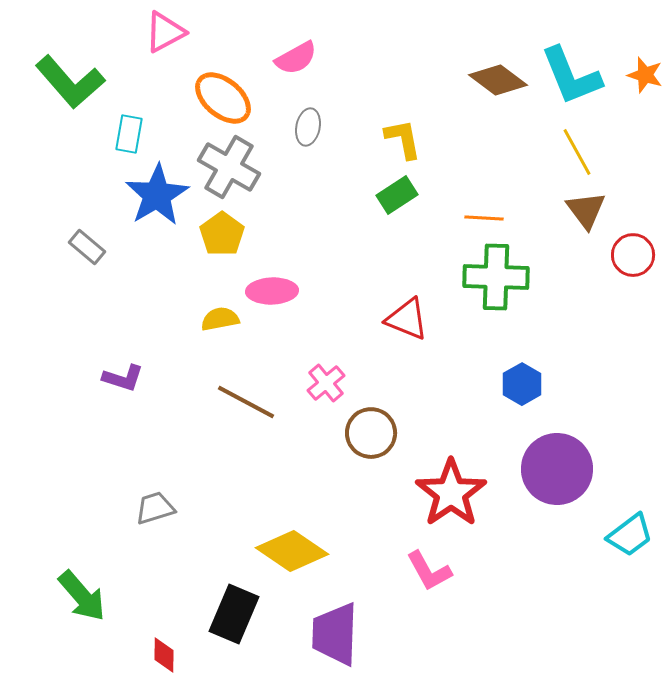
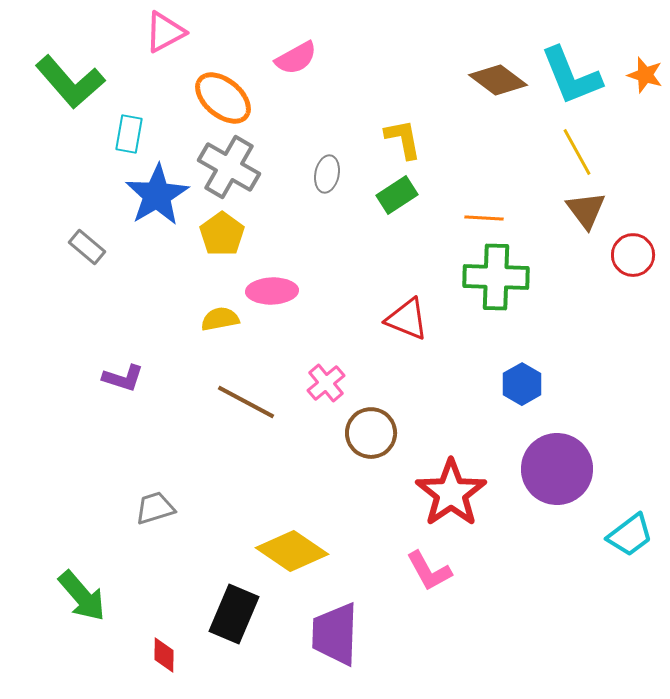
gray ellipse: moved 19 px right, 47 px down
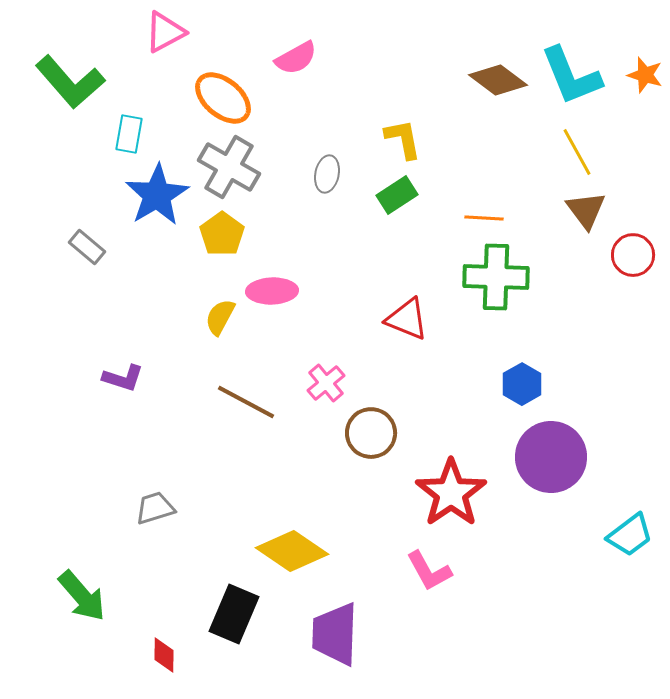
yellow semicircle: moved 2 px up; rotated 51 degrees counterclockwise
purple circle: moved 6 px left, 12 px up
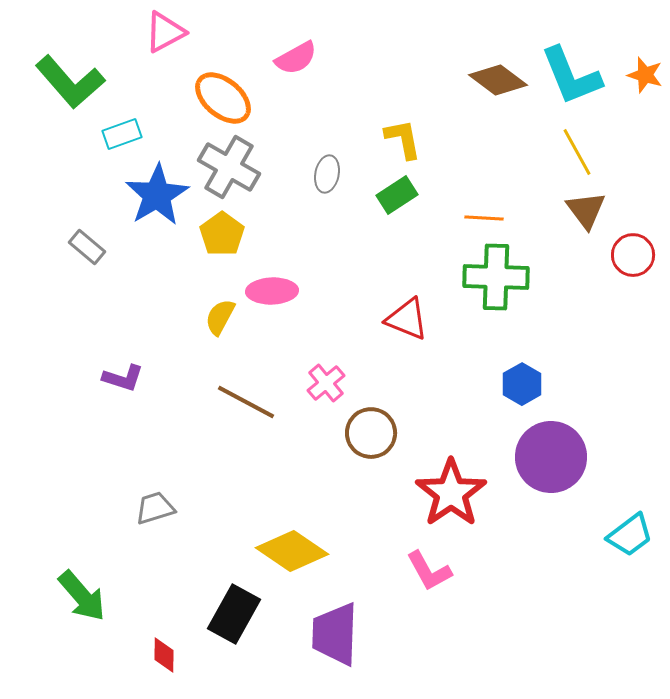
cyan rectangle: moved 7 px left; rotated 60 degrees clockwise
black rectangle: rotated 6 degrees clockwise
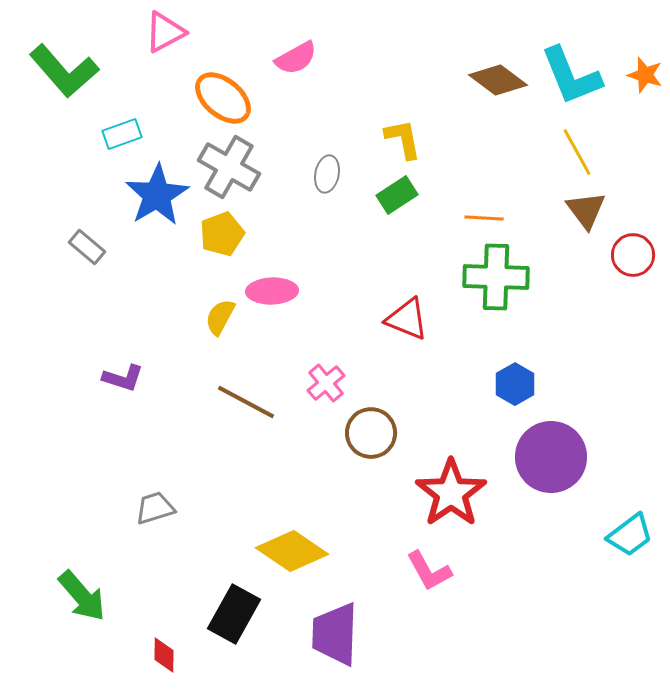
green L-shape: moved 6 px left, 11 px up
yellow pentagon: rotated 15 degrees clockwise
blue hexagon: moved 7 px left
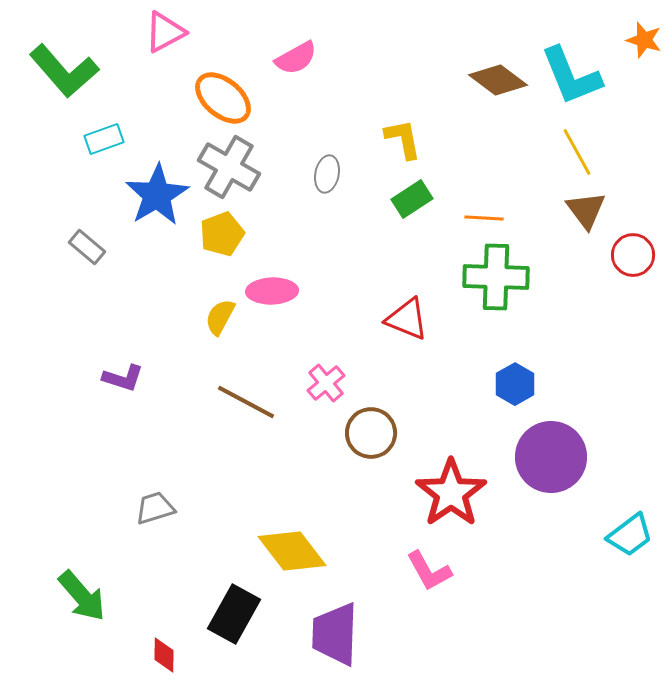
orange star: moved 1 px left, 35 px up
cyan rectangle: moved 18 px left, 5 px down
green rectangle: moved 15 px right, 4 px down
yellow diamond: rotated 18 degrees clockwise
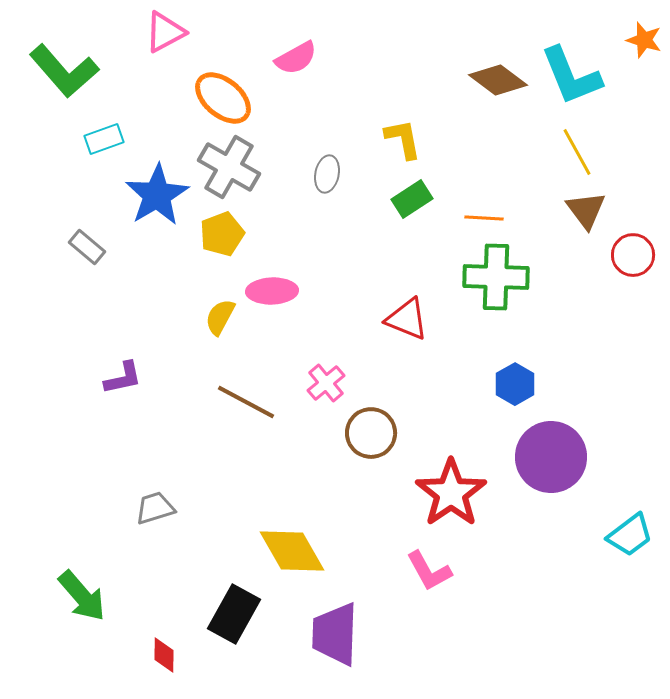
purple L-shape: rotated 30 degrees counterclockwise
yellow diamond: rotated 8 degrees clockwise
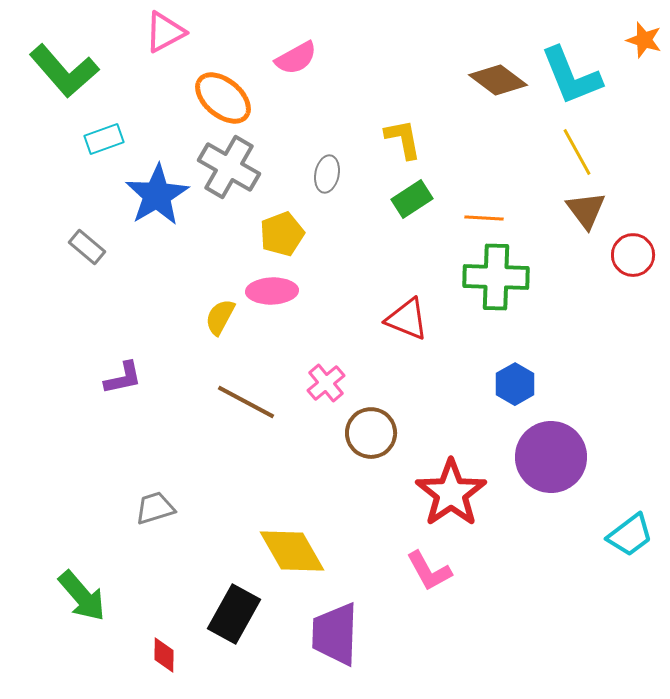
yellow pentagon: moved 60 px right
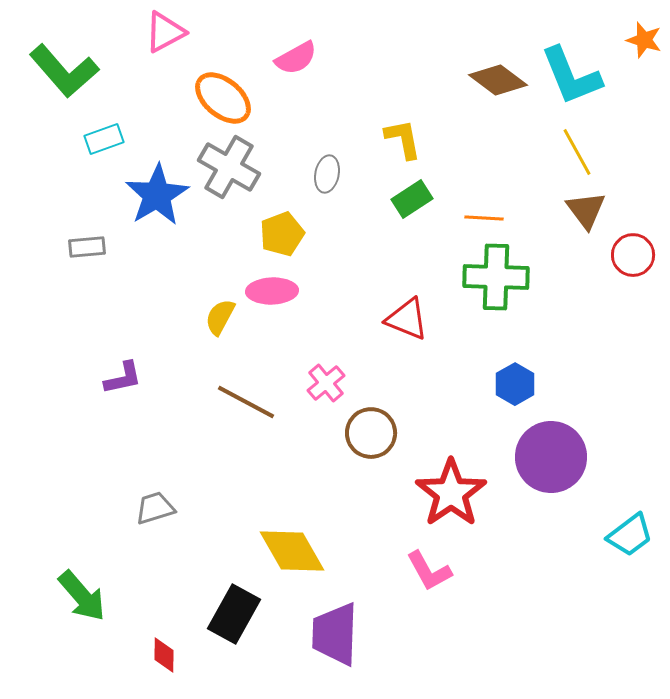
gray rectangle: rotated 45 degrees counterclockwise
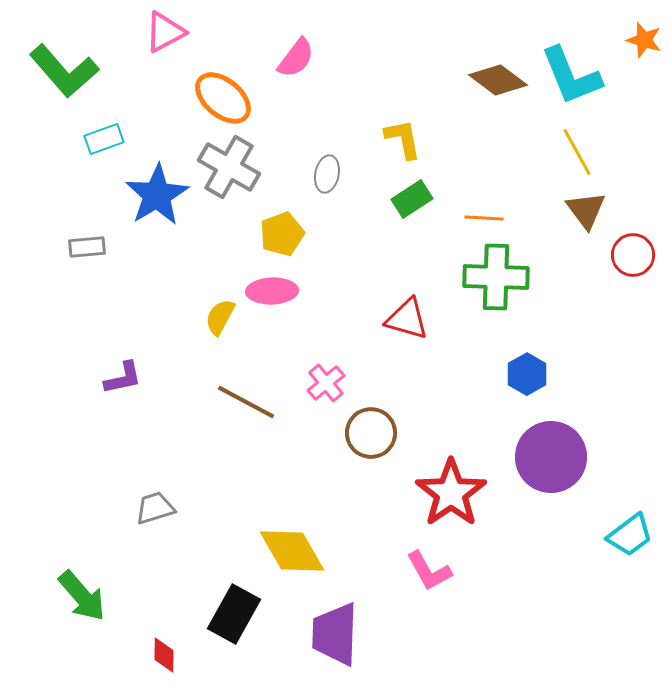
pink semicircle: rotated 24 degrees counterclockwise
red triangle: rotated 6 degrees counterclockwise
blue hexagon: moved 12 px right, 10 px up
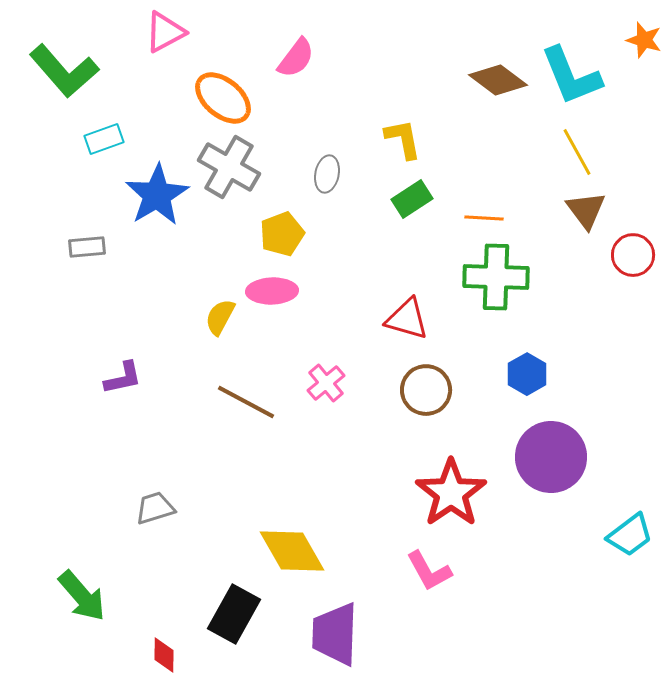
brown circle: moved 55 px right, 43 px up
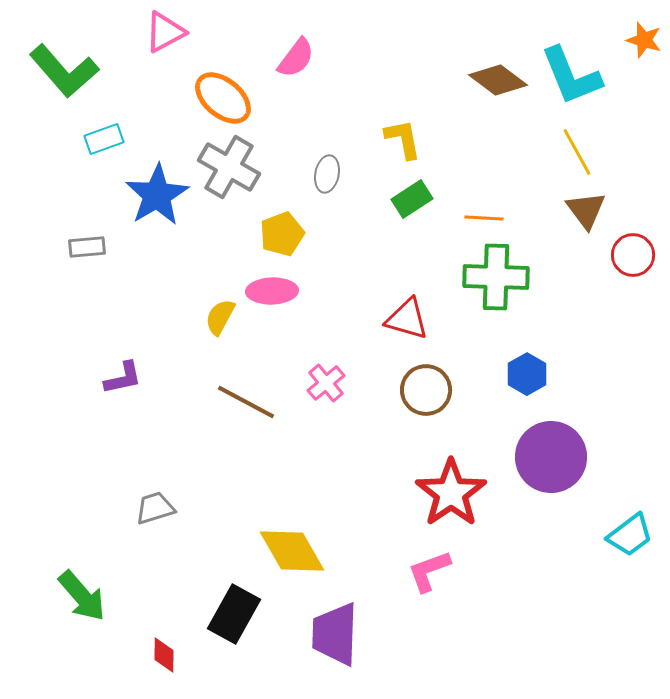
pink L-shape: rotated 99 degrees clockwise
